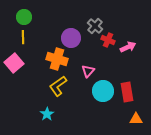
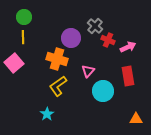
red rectangle: moved 1 px right, 16 px up
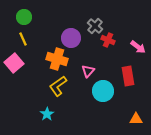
yellow line: moved 2 px down; rotated 24 degrees counterclockwise
pink arrow: moved 10 px right; rotated 63 degrees clockwise
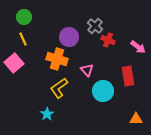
purple circle: moved 2 px left, 1 px up
pink triangle: moved 1 px left, 1 px up; rotated 24 degrees counterclockwise
yellow L-shape: moved 1 px right, 2 px down
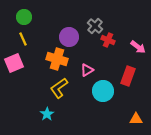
pink square: rotated 18 degrees clockwise
pink triangle: rotated 40 degrees clockwise
red rectangle: rotated 30 degrees clockwise
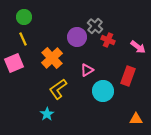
purple circle: moved 8 px right
orange cross: moved 5 px left, 1 px up; rotated 30 degrees clockwise
yellow L-shape: moved 1 px left, 1 px down
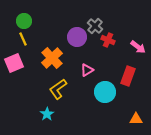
green circle: moved 4 px down
cyan circle: moved 2 px right, 1 px down
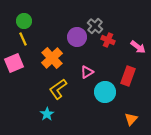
pink triangle: moved 2 px down
orange triangle: moved 5 px left; rotated 48 degrees counterclockwise
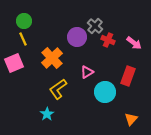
pink arrow: moved 4 px left, 4 px up
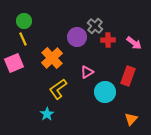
red cross: rotated 24 degrees counterclockwise
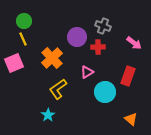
gray cross: moved 8 px right; rotated 21 degrees counterclockwise
red cross: moved 10 px left, 7 px down
cyan star: moved 1 px right, 1 px down
orange triangle: rotated 32 degrees counterclockwise
